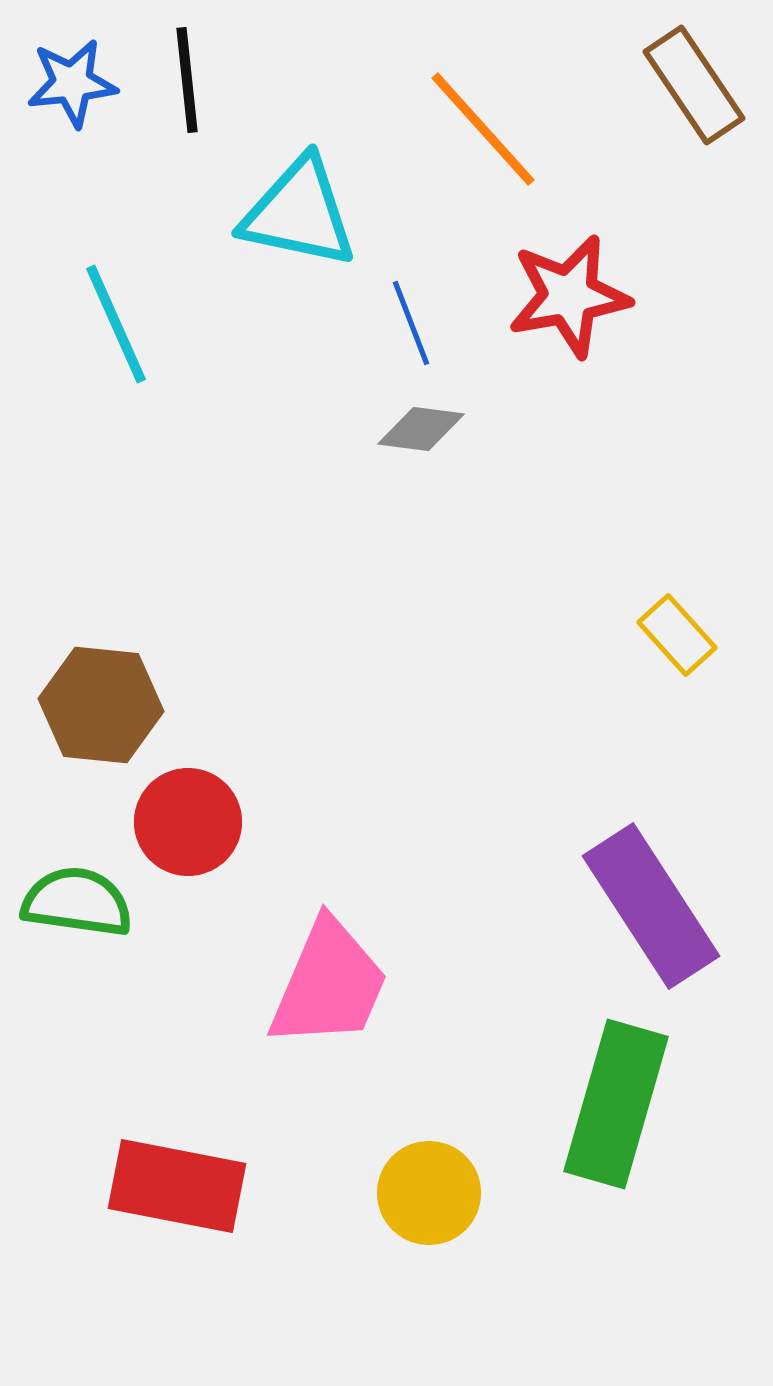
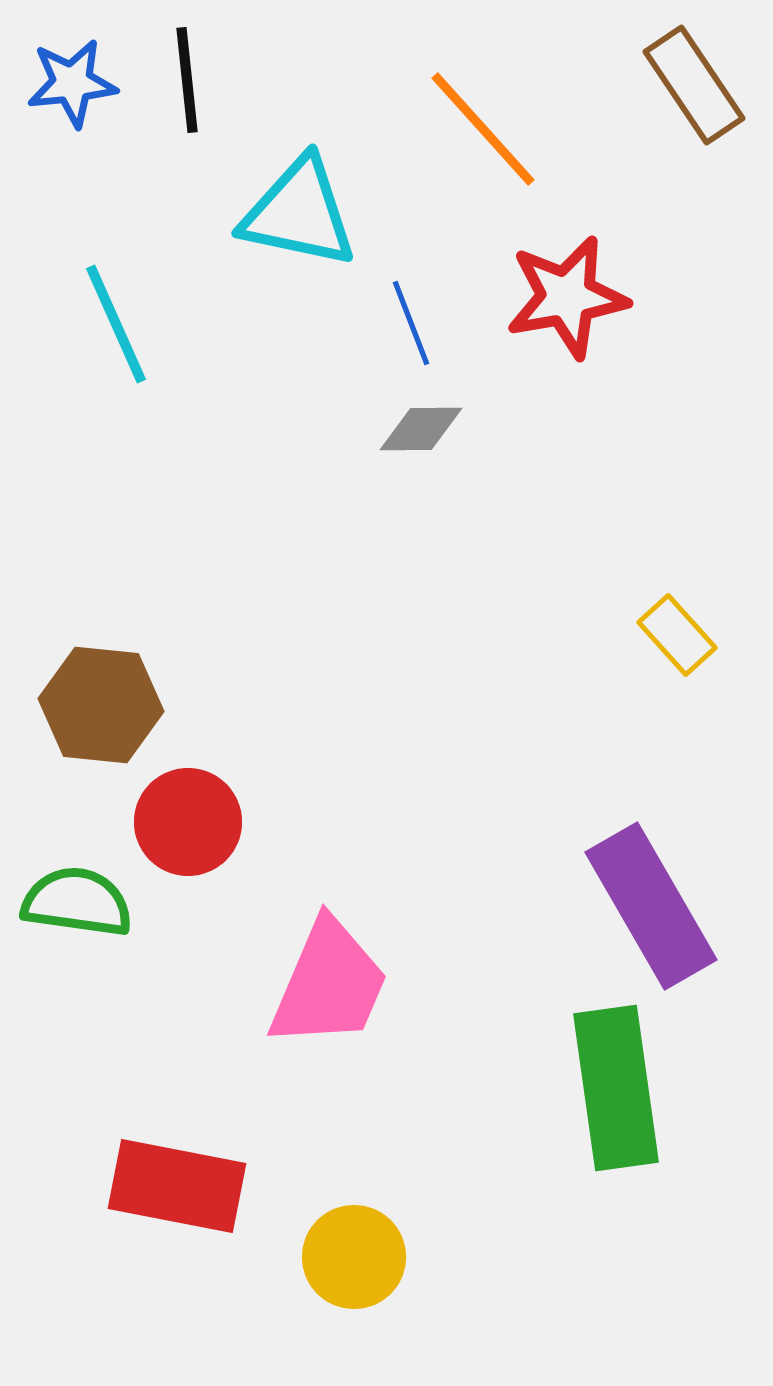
red star: moved 2 px left, 1 px down
gray diamond: rotated 8 degrees counterclockwise
purple rectangle: rotated 3 degrees clockwise
green rectangle: moved 16 px up; rotated 24 degrees counterclockwise
yellow circle: moved 75 px left, 64 px down
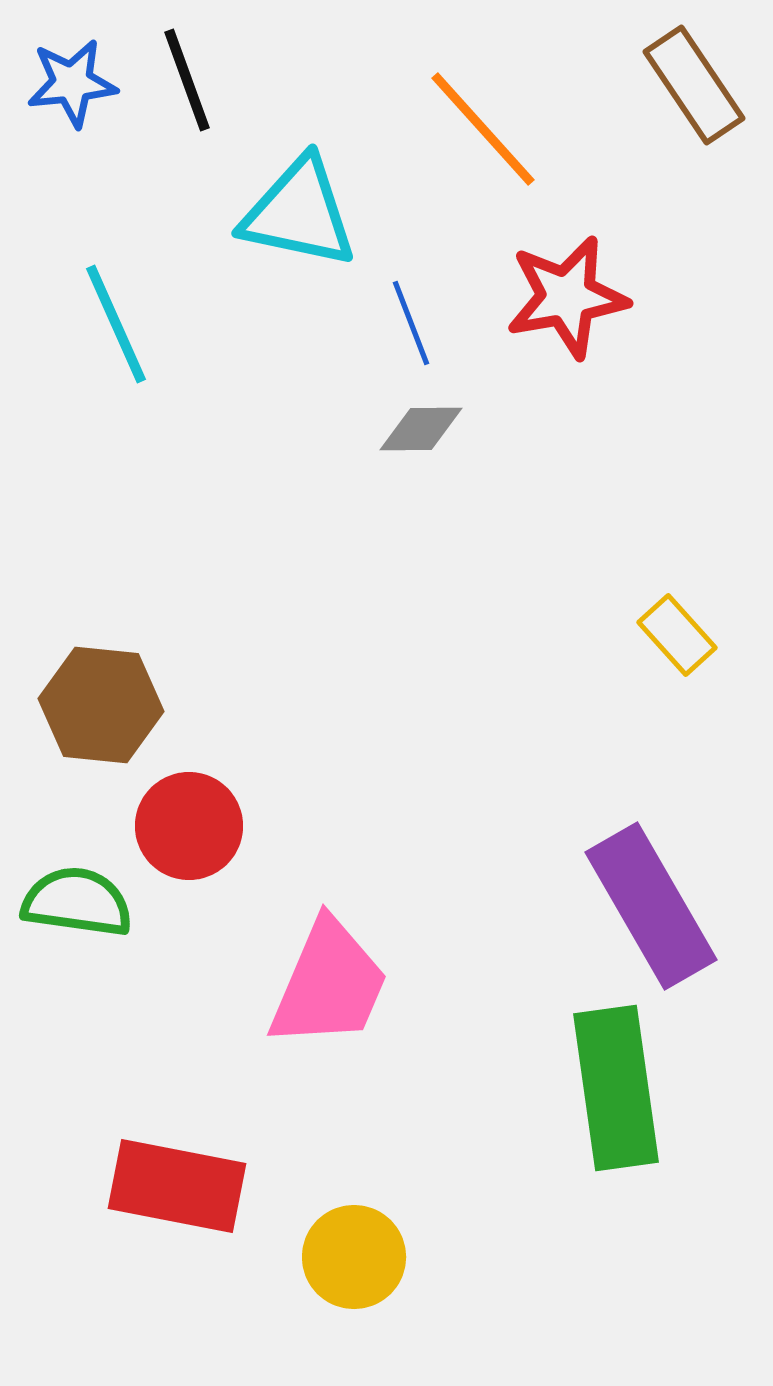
black line: rotated 14 degrees counterclockwise
red circle: moved 1 px right, 4 px down
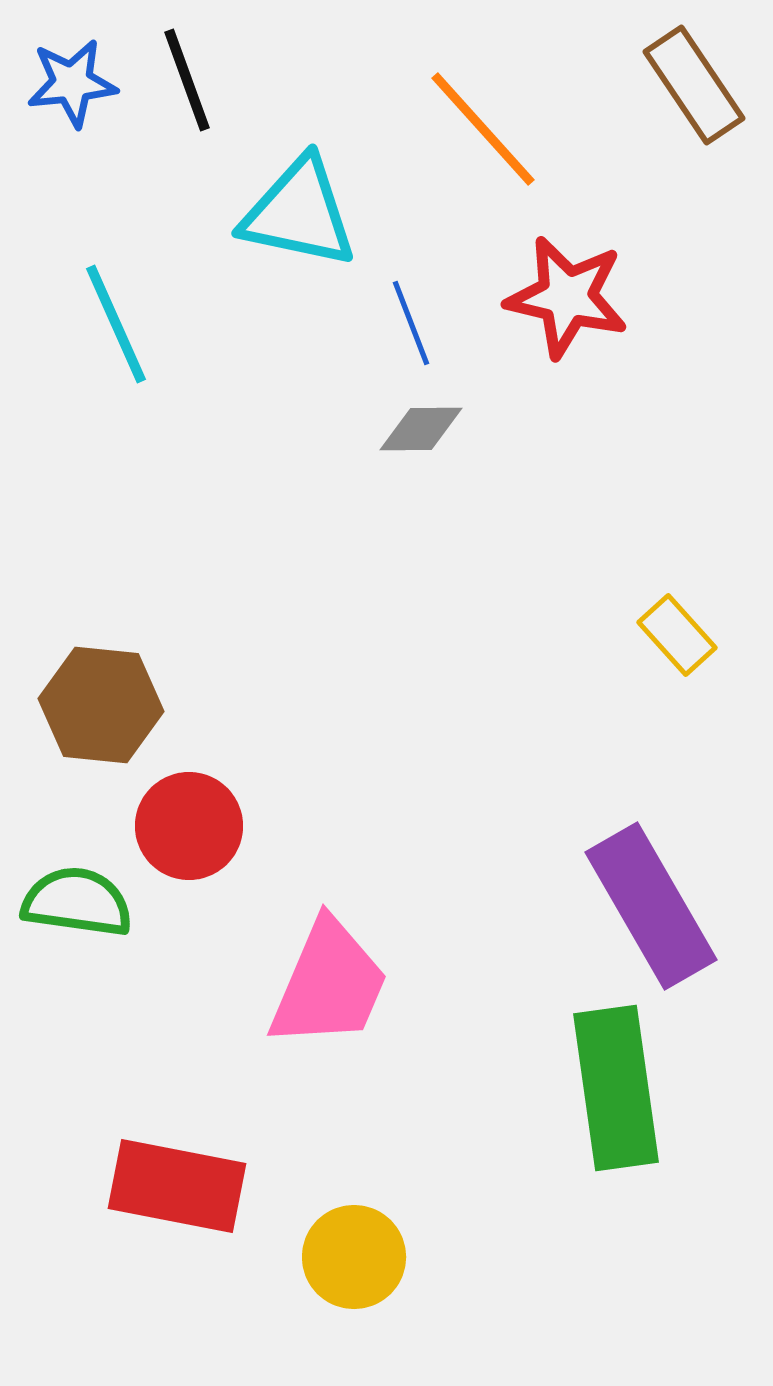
red star: rotated 23 degrees clockwise
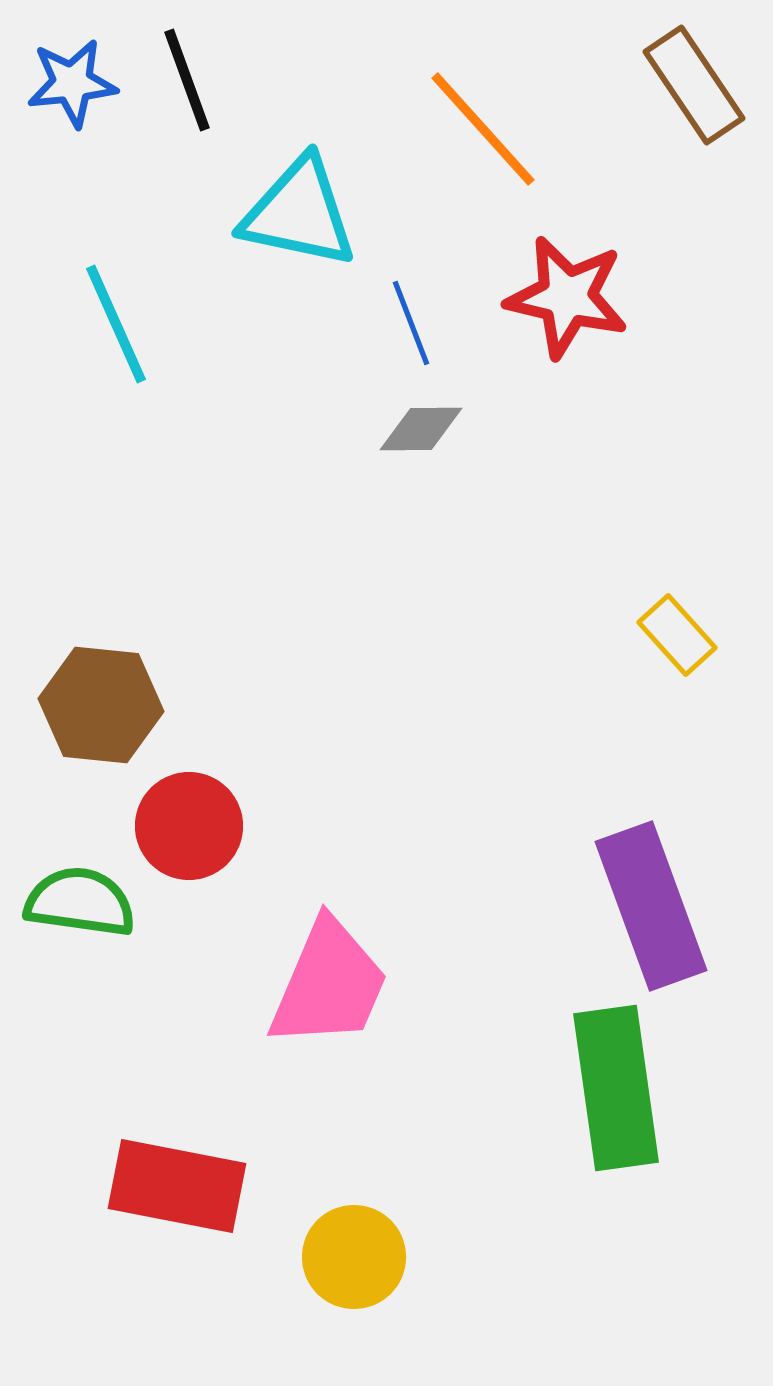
green semicircle: moved 3 px right
purple rectangle: rotated 10 degrees clockwise
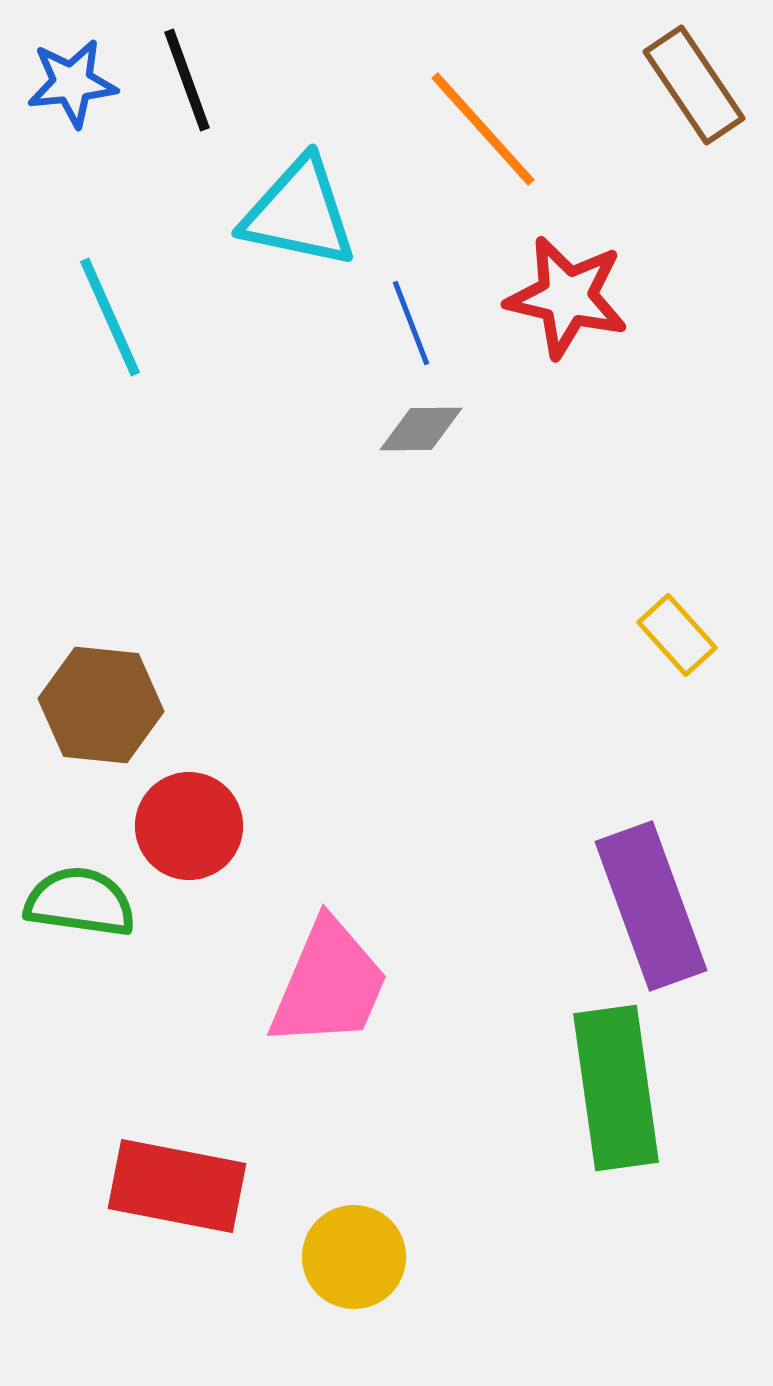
cyan line: moved 6 px left, 7 px up
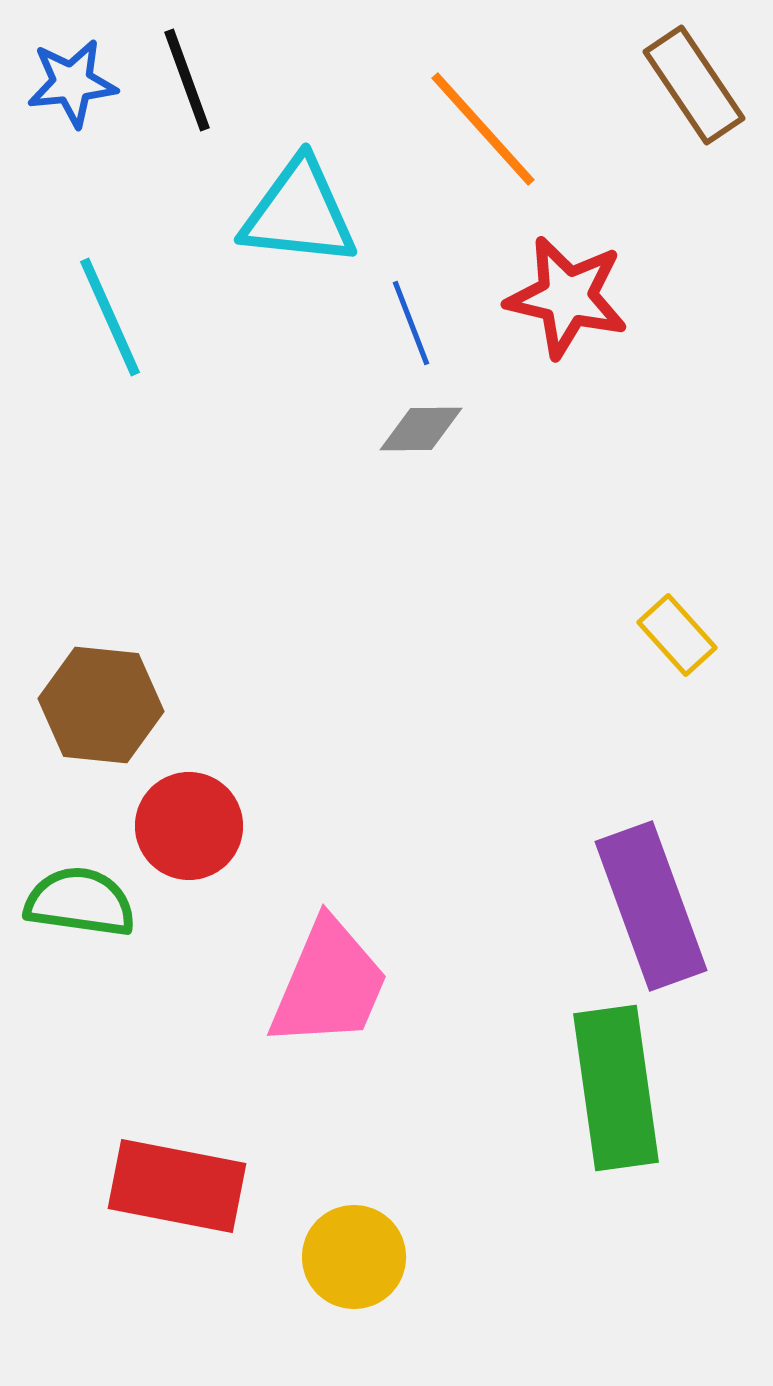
cyan triangle: rotated 6 degrees counterclockwise
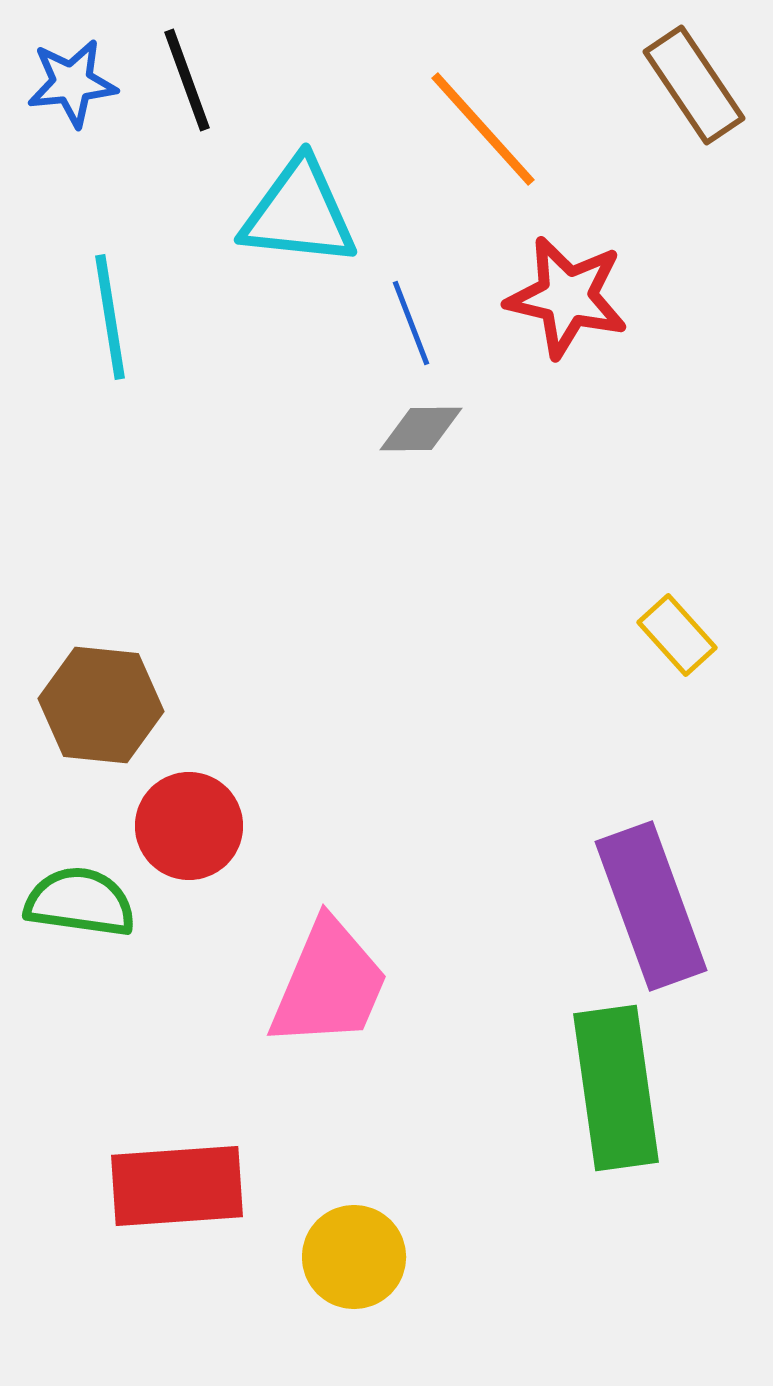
cyan line: rotated 15 degrees clockwise
red rectangle: rotated 15 degrees counterclockwise
